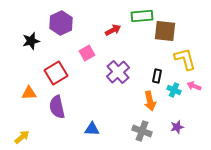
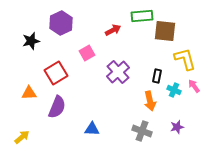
pink arrow: rotated 32 degrees clockwise
purple semicircle: rotated 145 degrees counterclockwise
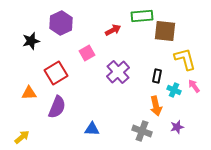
orange arrow: moved 6 px right, 5 px down
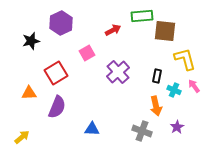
purple star: rotated 16 degrees counterclockwise
